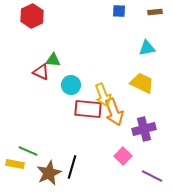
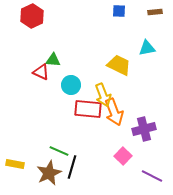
yellow trapezoid: moved 23 px left, 18 px up
green line: moved 31 px right
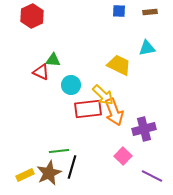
brown rectangle: moved 5 px left
yellow arrow: rotated 25 degrees counterclockwise
red rectangle: rotated 12 degrees counterclockwise
green line: rotated 30 degrees counterclockwise
yellow rectangle: moved 10 px right, 11 px down; rotated 36 degrees counterclockwise
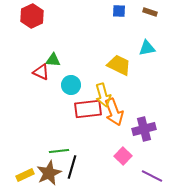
brown rectangle: rotated 24 degrees clockwise
yellow arrow: rotated 30 degrees clockwise
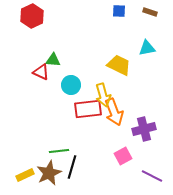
pink square: rotated 18 degrees clockwise
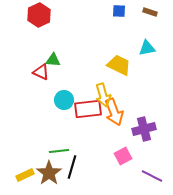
red hexagon: moved 7 px right, 1 px up
cyan circle: moved 7 px left, 15 px down
brown star: rotated 10 degrees counterclockwise
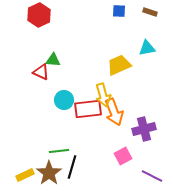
yellow trapezoid: rotated 50 degrees counterclockwise
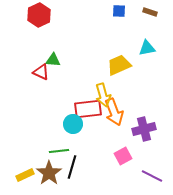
cyan circle: moved 9 px right, 24 px down
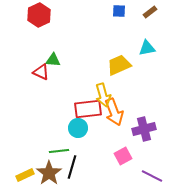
brown rectangle: rotated 56 degrees counterclockwise
cyan circle: moved 5 px right, 4 px down
